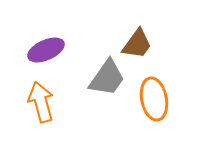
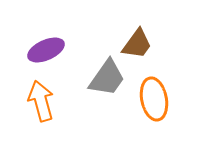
orange arrow: moved 1 px up
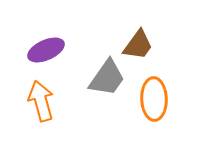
brown trapezoid: moved 1 px right, 1 px down
orange ellipse: rotated 9 degrees clockwise
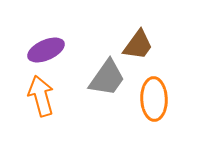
orange arrow: moved 5 px up
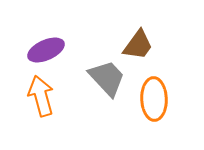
gray trapezoid: rotated 78 degrees counterclockwise
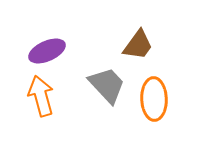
purple ellipse: moved 1 px right, 1 px down
gray trapezoid: moved 7 px down
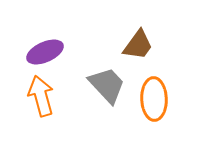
purple ellipse: moved 2 px left, 1 px down
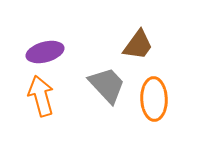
purple ellipse: rotated 9 degrees clockwise
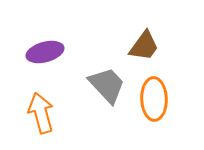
brown trapezoid: moved 6 px right, 1 px down
orange arrow: moved 17 px down
